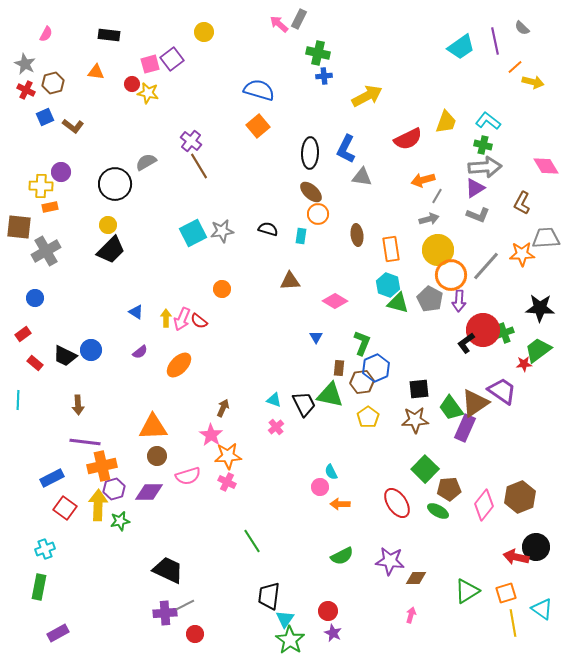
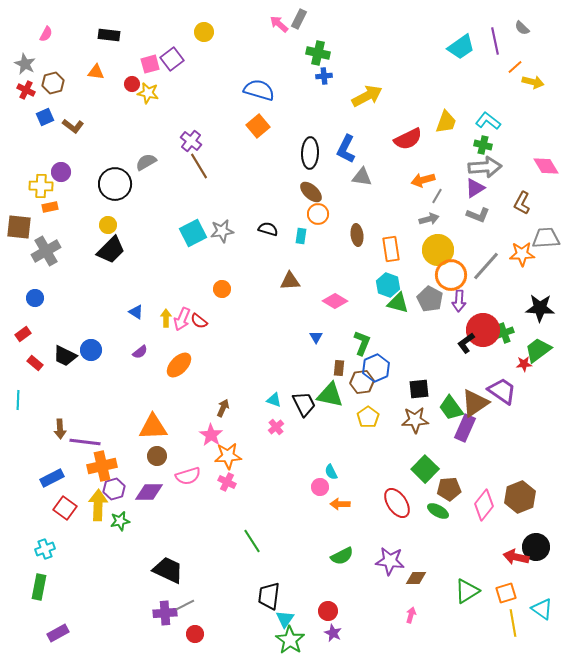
brown arrow at (78, 405): moved 18 px left, 24 px down
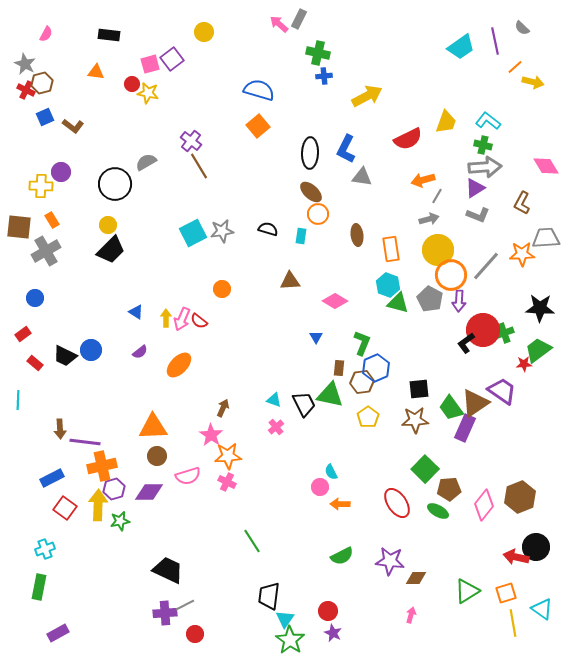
brown hexagon at (53, 83): moved 11 px left
orange rectangle at (50, 207): moved 2 px right, 13 px down; rotated 70 degrees clockwise
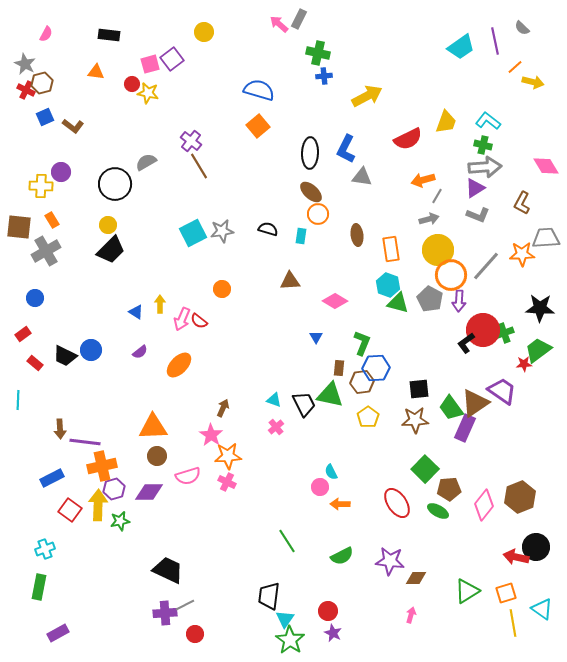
yellow arrow at (166, 318): moved 6 px left, 14 px up
blue hexagon at (376, 368): rotated 20 degrees clockwise
red square at (65, 508): moved 5 px right, 2 px down
green line at (252, 541): moved 35 px right
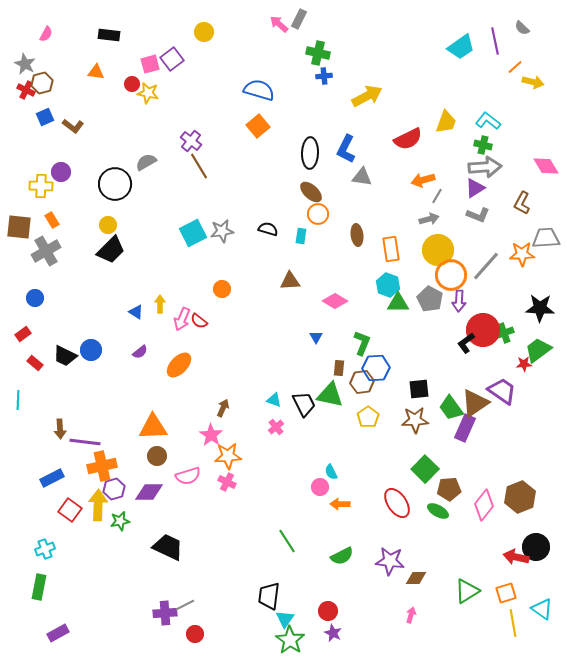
green triangle at (398, 303): rotated 15 degrees counterclockwise
black trapezoid at (168, 570): moved 23 px up
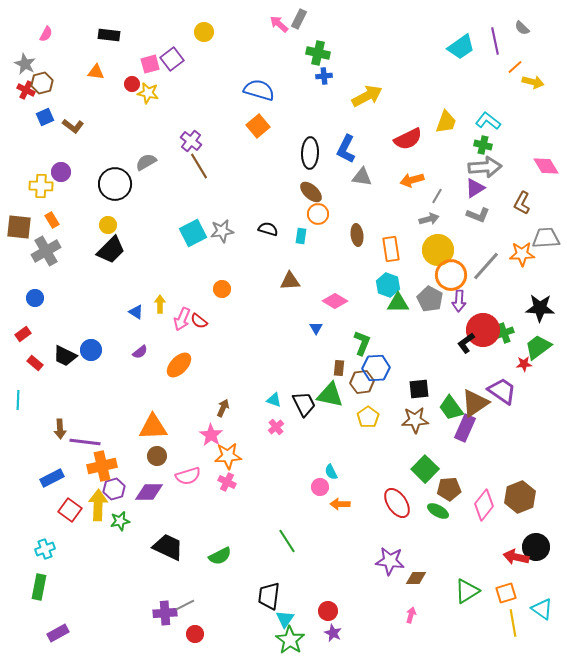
orange arrow at (423, 180): moved 11 px left
blue triangle at (316, 337): moved 9 px up
green trapezoid at (538, 350): moved 3 px up
green semicircle at (342, 556): moved 122 px left
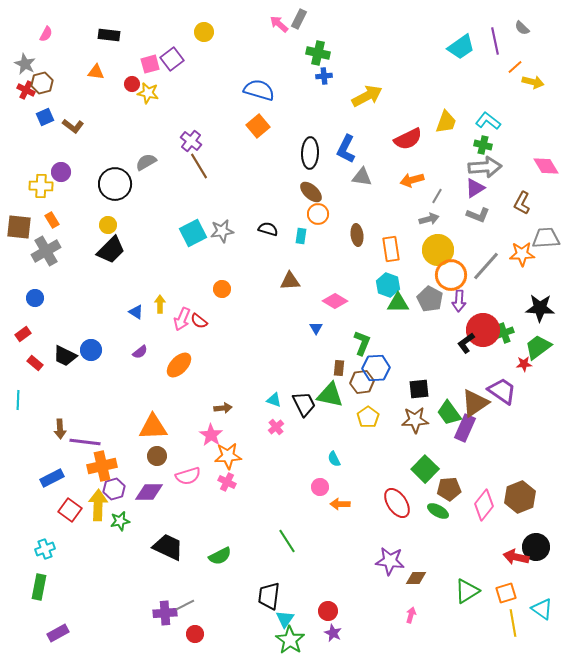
brown arrow at (223, 408): rotated 60 degrees clockwise
green trapezoid at (451, 408): moved 2 px left, 5 px down
cyan semicircle at (331, 472): moved 3 px right, 13 px up
